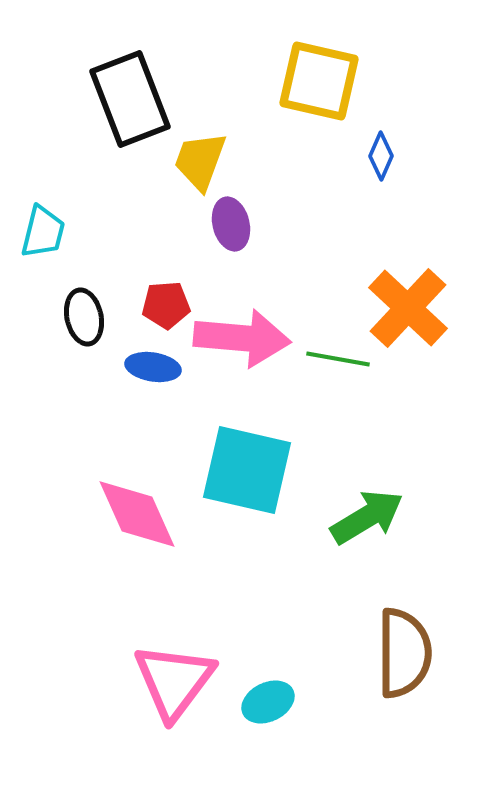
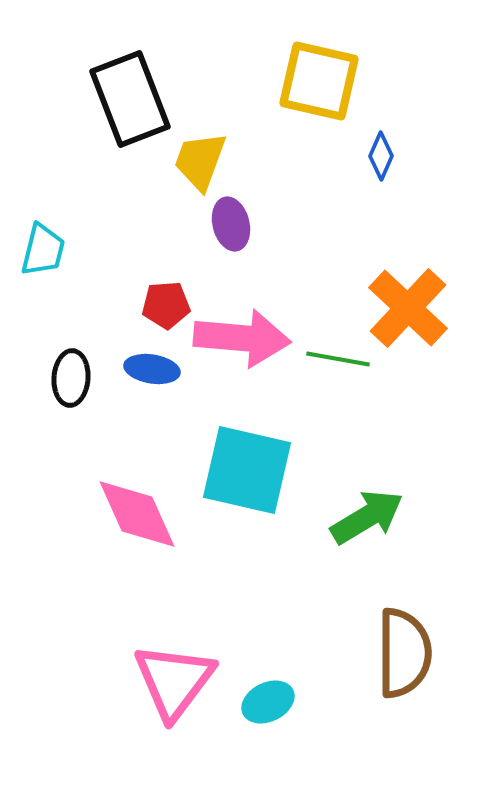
cyan trapezoid: moved 18 px down
black ellipse: moved 13 px left, 61 px down; rotated 16 degrees clockwise
blue ellipse: moved 1 px left, 2 px down
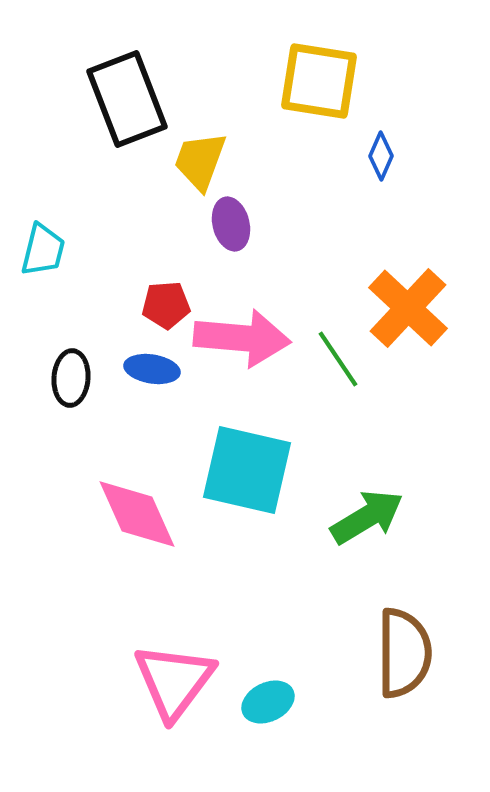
yellow square: rotated 4 degrees counterclockwise
black rectangle: moved 3 px left
green line: rotated 46 degrees clockwise
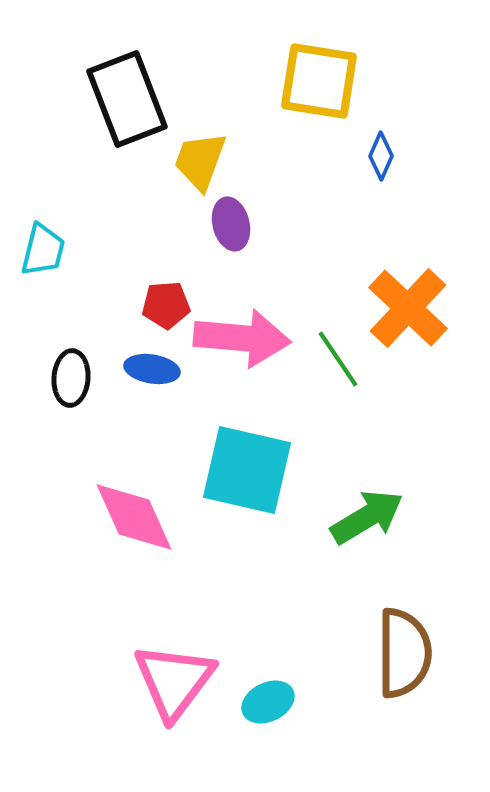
pink diamond: moved 3 px left, 3 px down
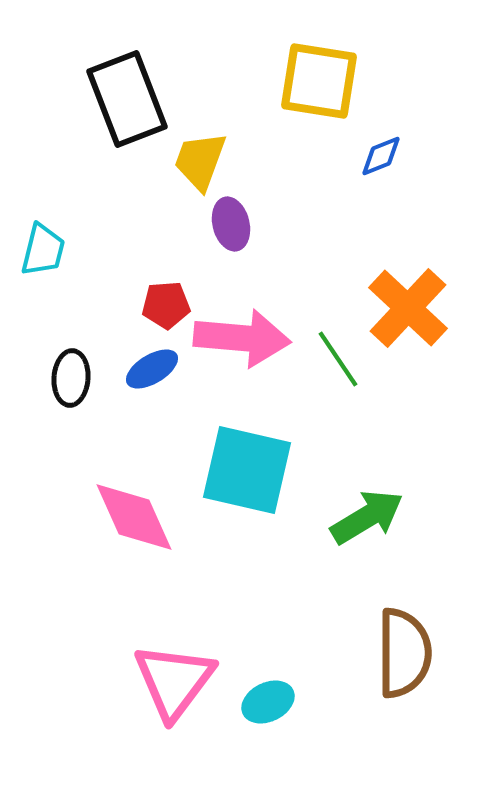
blue diamond: rotated 45 degrees clockwise
blue ellipse: rotated 40 degrees counterclockwise
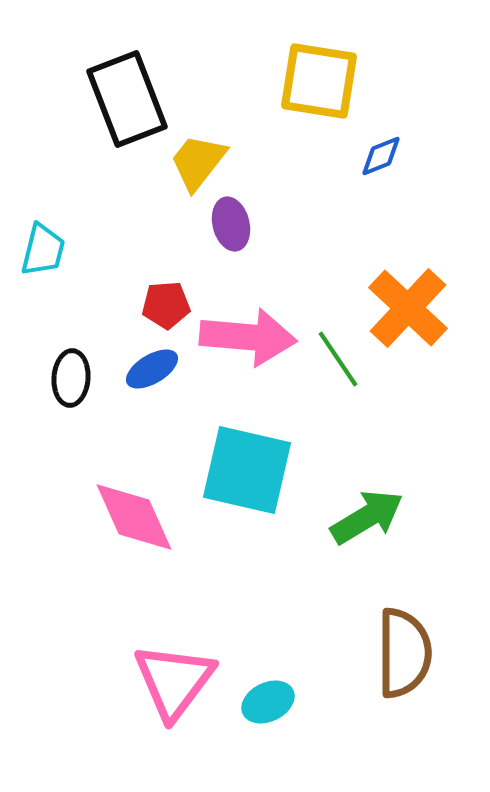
yellow trapezoid: moved 2 px left, 1 px down; rotated 18 degrees clockwise
pink arrow: moved 6 px right, 1 px up
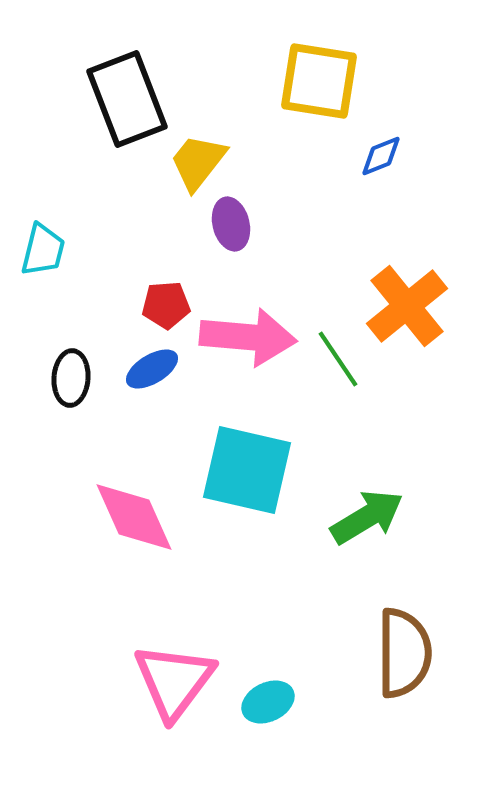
orange cross: moved 1 px left, 2 px up; rotated 8 degrees clockwise
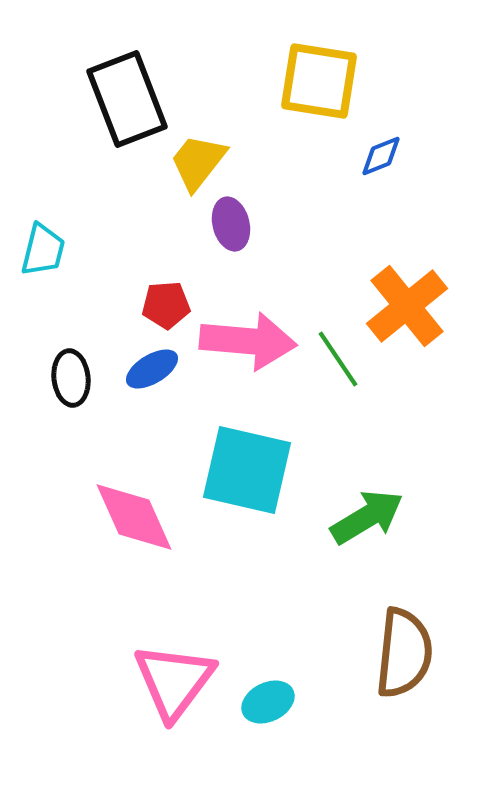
pink arrow: moved 4 px down
black ellipse: rotated 10 degrees counterclockwise
brown semicircle: rotated 6 degrees clockwise
